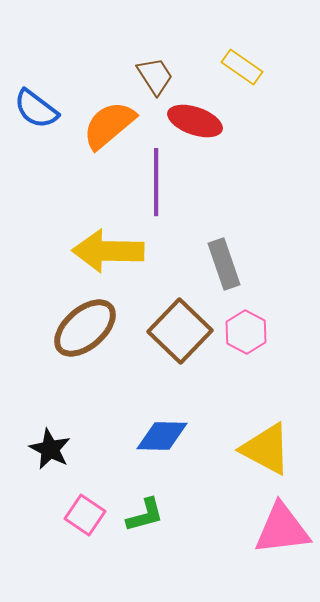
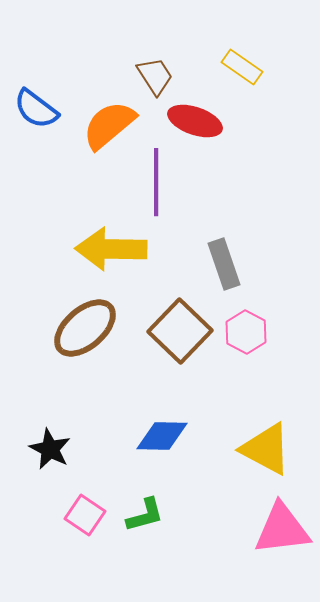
yellow arrow: moved 3 px right, 2 px up
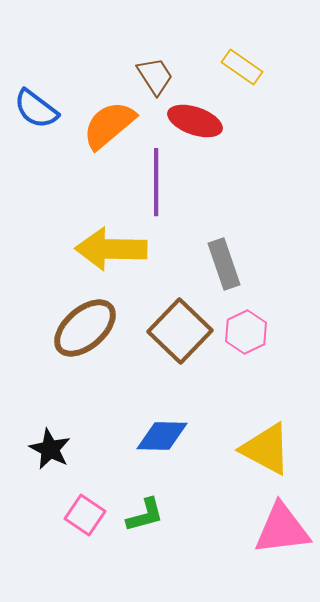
pink hexagon: rotated 6 degrees clockwise
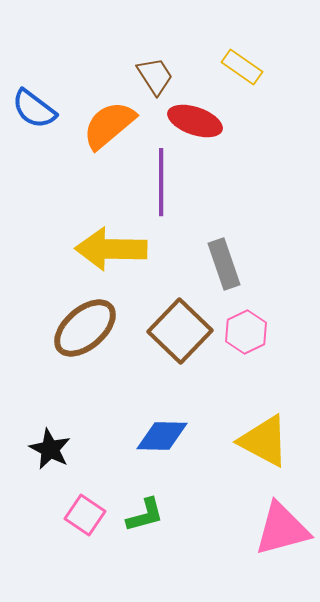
blue semicircle: moved 2 px left
purple line: moved 5 px right
yellow triangle: moved 2 px left, 8 px up
pink triangle: rotated 8 degrees counterclockwise
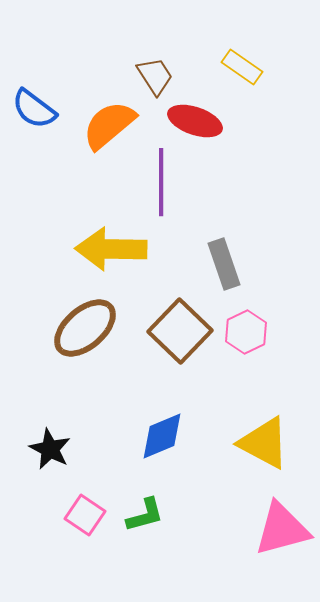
blue diamond: rotated 24 degrees counterclockwise
yellow triangle: moved 2 px down
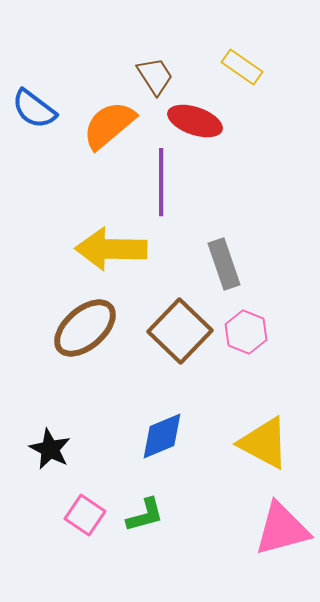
pink hexagon: rotated 12 degrees counterclockwise
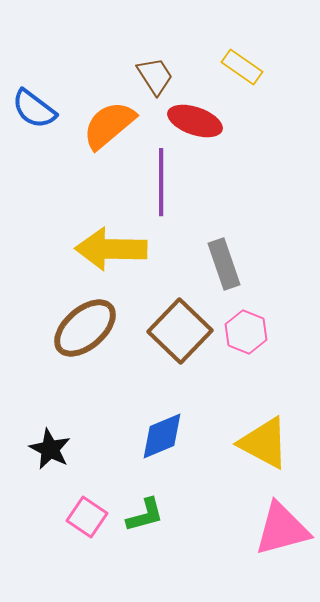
pink square: moved 2 px right, 2 px down
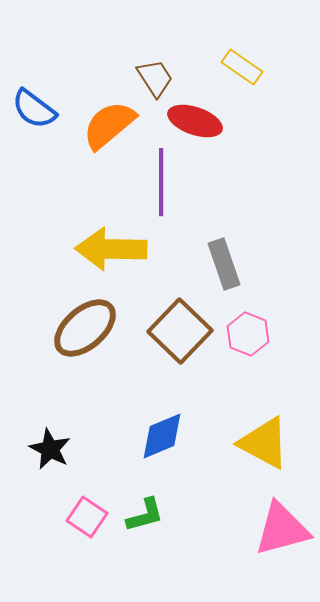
brown trapezoid: moved 2 px down
pink hexagon: moved 2 px right, 2 px down
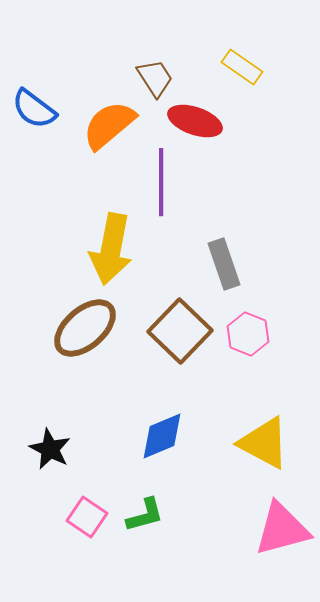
yellow arrow: rotated 80 degrees counterclockwise
